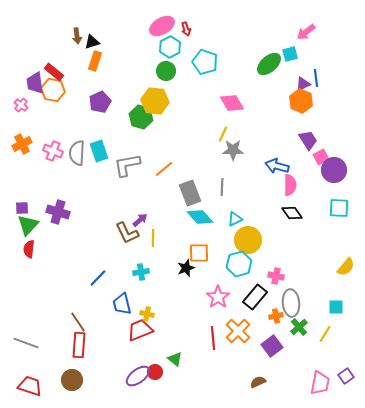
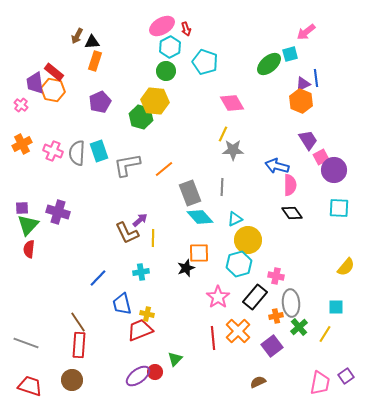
brown arrow at (77, 36): rotated 35 degrees clockwise
black triangle at (92, 42): rotated 14 degrees clockwise
green triangle at (175, 359): rotated 35 degrees clockwise
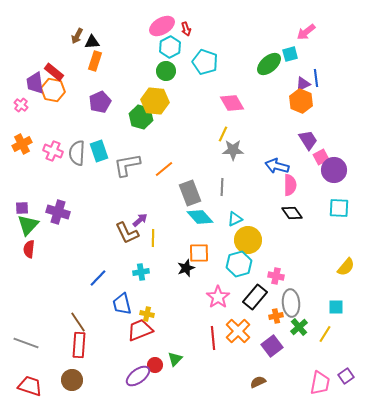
red circle at (155, 372): moved 7 px up
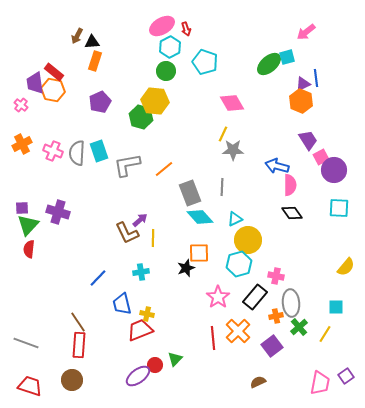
cyan square at (290, 54): moved 3 px left, 3 px down
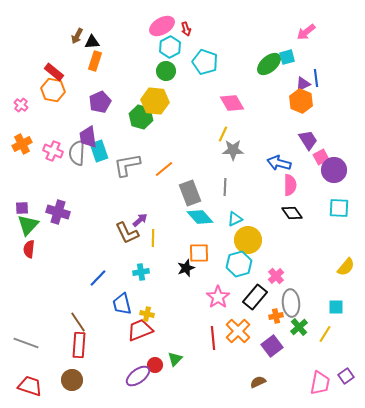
purple trapezoid at (35, 83): moved 53 px right, 54 px down
blue arrow at (277, 166): moved 2 px right, 3 px up
gray line at (222, 187): moved 3 px right
pink cross at (276, 276): rotated 35 degrees clockwise
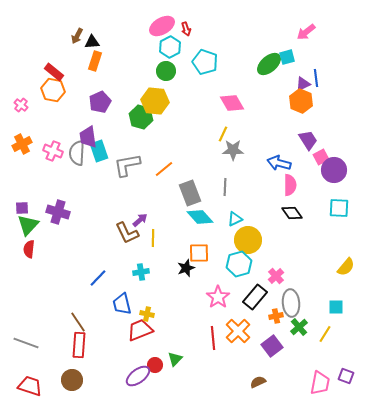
purple square at (346, 376): rotated 35 degrees counterclockwise
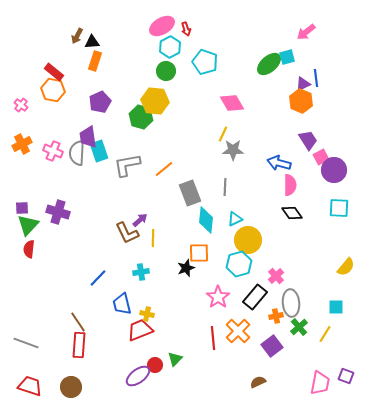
cyan diamond at (200, 217): moved 6 px right, 3 px down; rotated 48 degrees clockwise
brown circle at (72, 380): moved 1 px left, 7 px down
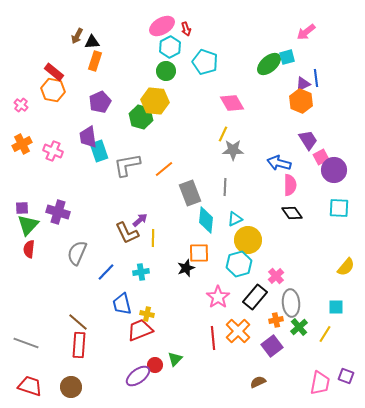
gray semicircle at (77, 153): moved 100 px down; rotated 20 degrees clockwise
blue line at (98, 278): moved 8 px right, 6 px up
orange cross at (276, 316): moved 4 px down
brown line at (78, 322): rotated 15 degrees counterclockwise
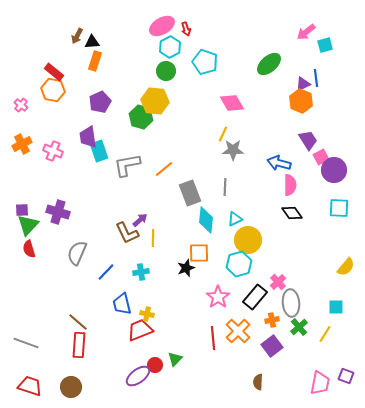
cyan square at (287, 57): moved 38 px right, 12 px up
purple square at (22, 208): moved 2 px down
red semicircle at (29, 249): rotated 24 degrees counterclockwise
pink cross at (276, 276): moved 2 px right, 6 px down
orange cross at (276, 320): moved 4 px left
brown semicircle at (258, 382): rotated 63 degrees counterclockwise
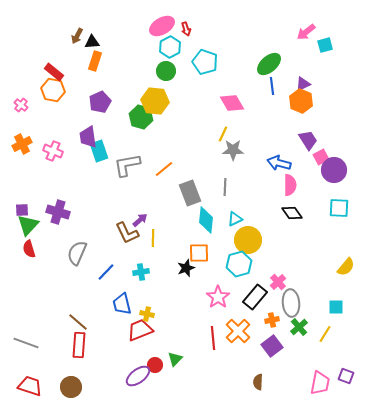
blue line at (316, 78): moved 44 px left, 8 px down
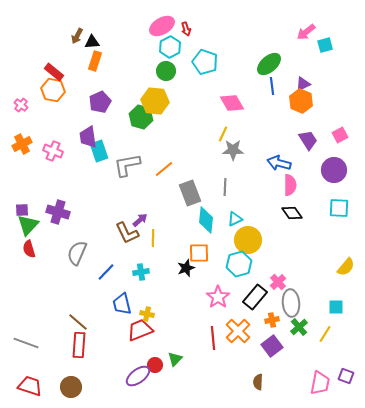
pink square at (321, 157): moved 19 px right, 22 px up
